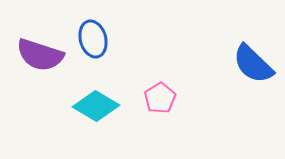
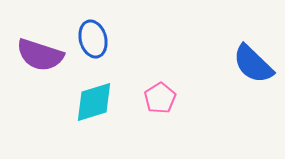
cyan diamond: moved 2 px left, 4 px up; rotated 48 degrees counterclockwise
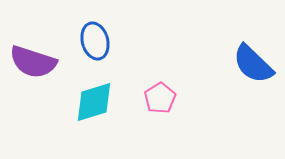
blue ellipse: moved 2 px right, 2 px down
purple semicircle: moved 7 px left, 7 px down
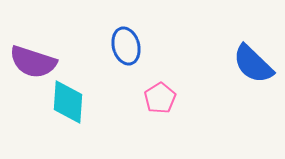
blue ellipse: moved 31 px right, 5 px down
cyan diamond: moved 26 px left; rotated 69 degrees counterclockwise
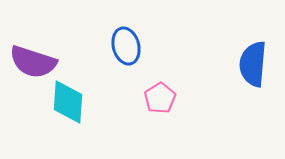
blue semicircle: rotated 51 degrees clockwise
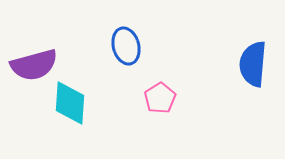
purple semicircle: moved 1 px right, 3 px down; rotated 33 degrees counterclockwise
cyan diamond: moved 2 px right, 1 px down
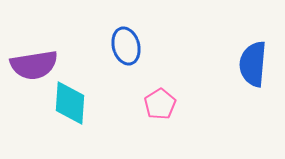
purple semicircle: rotated 6 degrees clockwise
pink pentagon: moved 6 px down
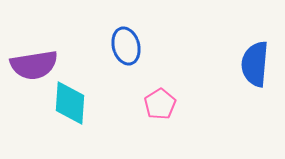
blue semicircle: moved 2 px right
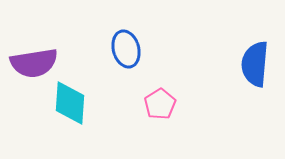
blue ellipse: moved 3 px down
purple semicircle: moved 2 px up
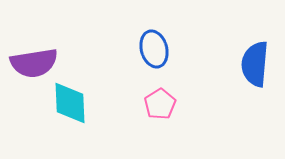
blue ellipse: moved 28 px right
cyan diamond: rotated 6 degrees counterclockwise
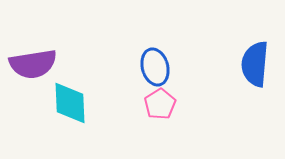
blue ellipse: moved 1 px right, 18 px down
purple semicircle: moved 1 px left, 1 px down
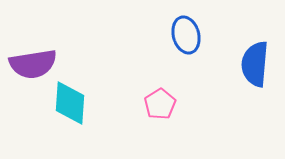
blue ellipse: moved 31 px right, 32 px up
cyan diamond: rotated 6 degrees clockwise
